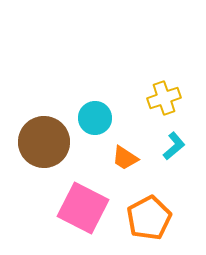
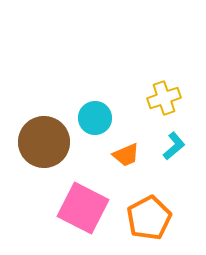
orange trapezoid: moved 1 px right, 3 px up; rotated 56 degrees counterclockwise
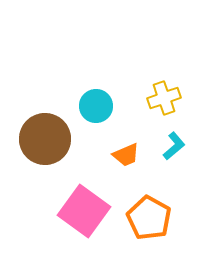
cyan circle: moved 1 px right, 12 px up
brown circle: moved 1 px right, 3 px up
pink square: moved 1 px right, 3 px down; rotated 9 degrees clockwise
orange pentagon: rotated 15 degrees counterclockwise
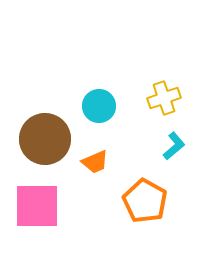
cyan circle: moved 3 px right
orange trapezoid: moved 31 px left, 7 px down
pink square: moved 47 px left, 5 px up; rotated 36 degrees counterclockwise
orange pentagon: moved 4 px left, 17 px up
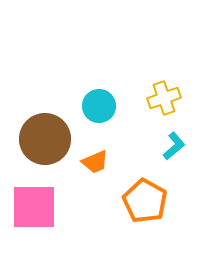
pink square: moved 3 px left, 1 px down
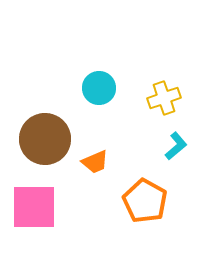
cyan circle: moved 18 px up
cyan L-shape: moved 2 px right
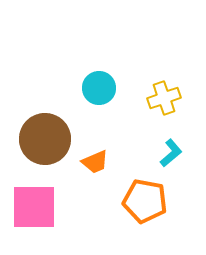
cyan L-shape: moved 5 px left, 7 px down
orange pentagon: rotated 18 degrees counterclockwise
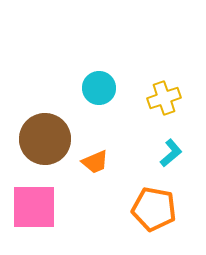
orange pentagon: moved 9 px right, 8 px down
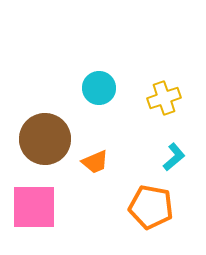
cyan L-shape: moved 3 px right, 4 px down
orange pentagon: moved 3 px left, 2 px up
